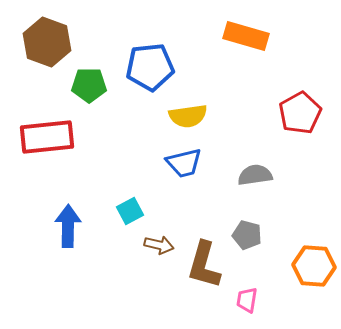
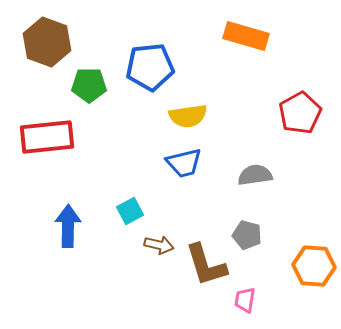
brown L-shape: moved 2 px right; rotated 33 degrees counterclockwise
pink trapezoid: moved 2 px left
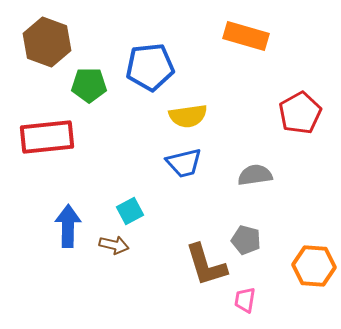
gray pentagon: moved 1 px left, 5 px down
brown arrow: moved 45 px left
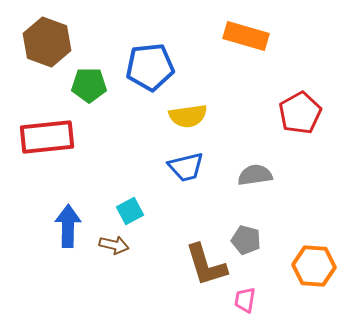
blue trapezoid: moved 2 px right, 4 px down
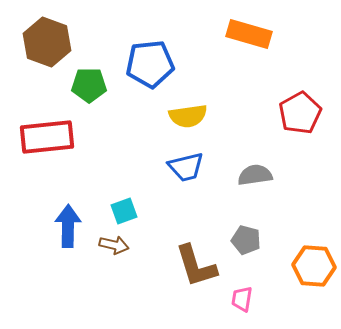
orange rectangle: moved 3 px right, 2 px up
blue pentagon: moved 3 px up
cyan square: moved 6 px left; rotated 8 degrees clockwise
brown L-shape: moved 10 px left, 1 px down
pink trapezoid: moved 3 px left, 1 px up
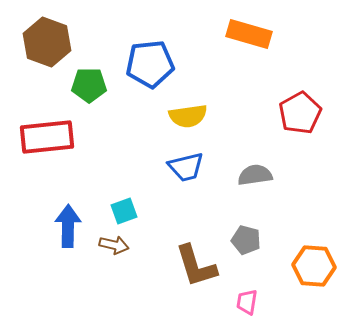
pink trapezoid: moved 5 px right, 3 px down
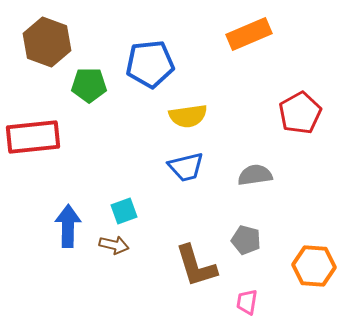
orange rectangle: rotated 39 degrees counterclockwise
red rectangle: moved 14 px left
